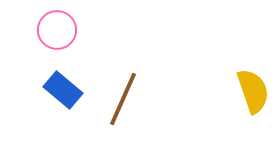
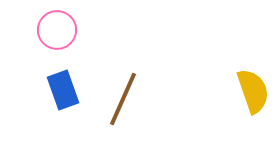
blue rectangle: rotated 30 degrees clockwise
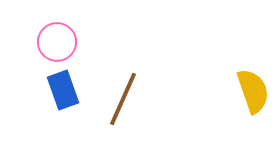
pink circle: moved 12 px down
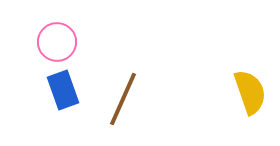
yellow semicircle: moved 3 px left, 1 px down
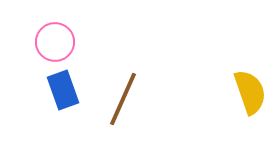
pink circle: moved 2 px left
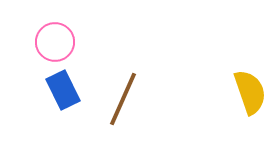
blue rectangle: rotated 6 degrees counterclockwise
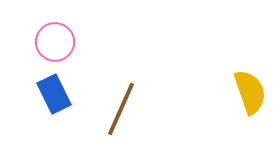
blue rectangle: moved 9 px left, 4 px down
brown line: moved 2 px left, 10 px down
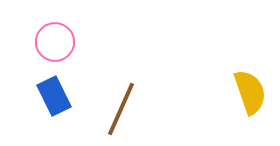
blue rectangle: moved 2 px down
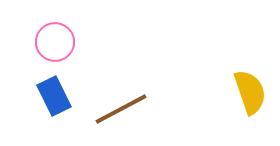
brown line: rotated 38 degrees clockwise
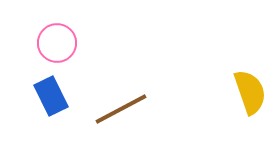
pink circle: moved 2 px right, 1 px down
blue rectangle: moved 3 px left
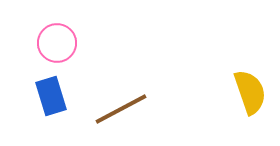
blue rectangle: rotated 9 degrees clockwise
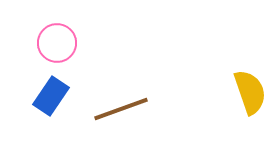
blue rectangle: rotated 51 degrees clockwise
brown line: rotated 8 degrees clockwise
